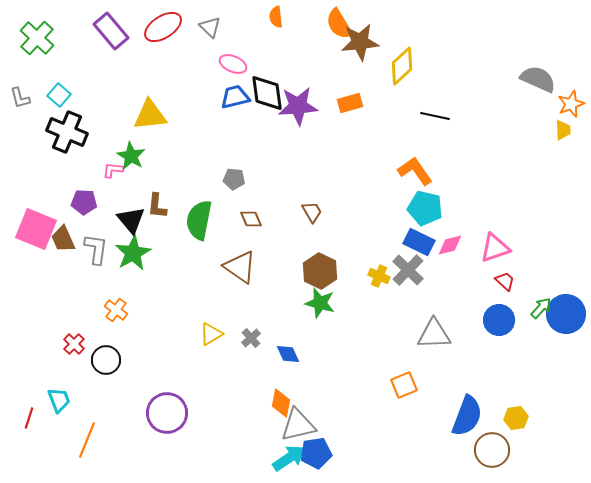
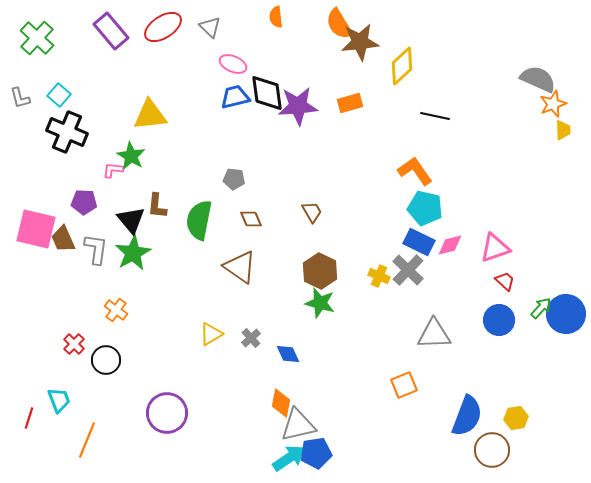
orange star at (571, 104): moved 18 px left
pink square at (36, 229): rotated 9 degrees counterclockwise
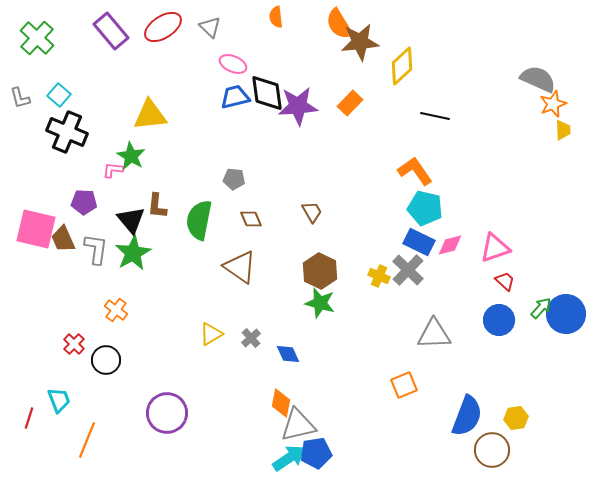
orange rectangle at (350, 103): rotated 30 degrees counterclockwise
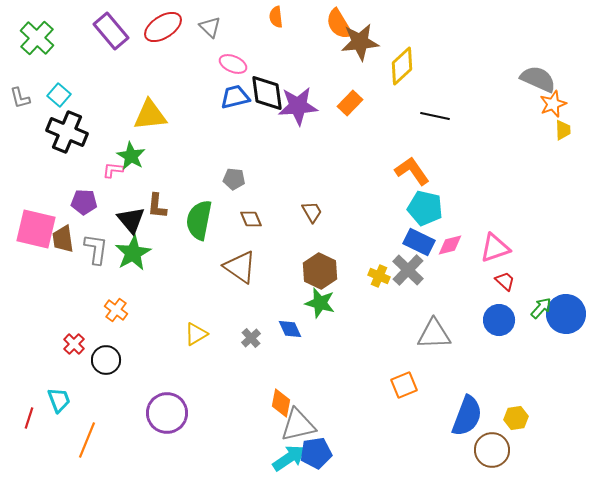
orange L-shape at (415, 171): moved 3 px left
brown trapezoid at (63, 239): rotated 16 degrees clockwise
yellow triangle at (211, 334): moved 15 px left
blue diamond at (288, 354): moved 2 px right, 25 px up
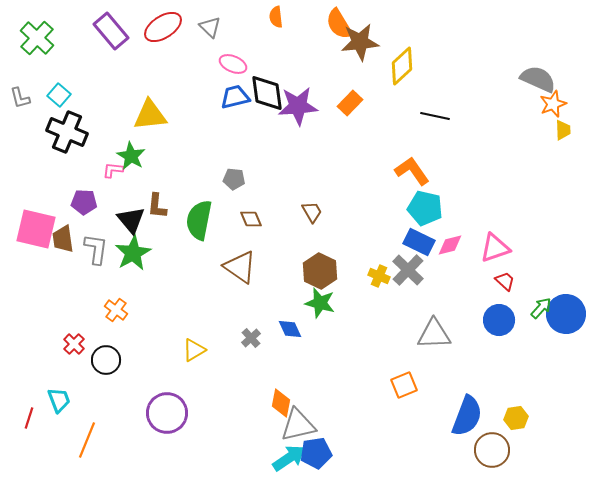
yellow triangle at (196, 334): moved 2 px left, 16 px down
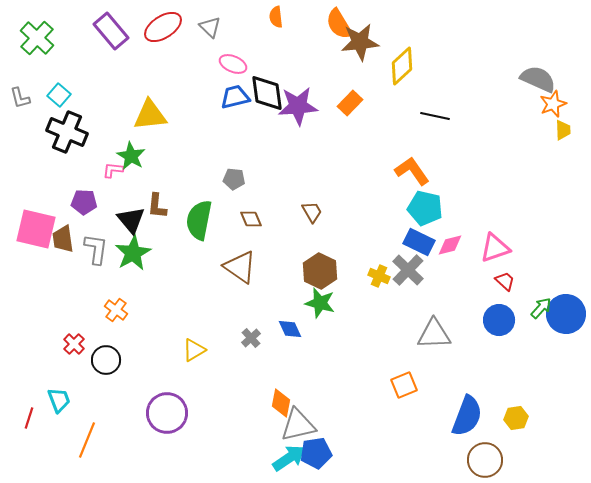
brown circle at (492, 450): moved 7 px left, 10 px down
